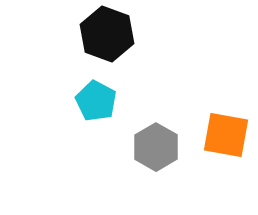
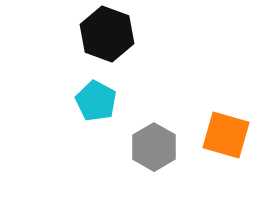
orange square: rotated 6 degrees clockwise
gray hexagon: moved 2 px left
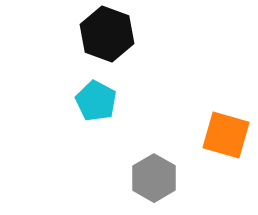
gray hexagon: moved 31 px down
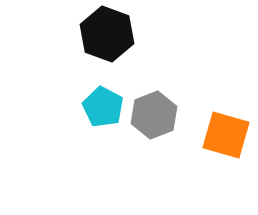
cyan pentagon: moved 7 px right, 6 px down
gray hexagon: moved 63 px up; rotated 9 degrees clockwise
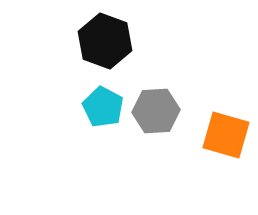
black hexagon: moved 2 px left, 7 px down
gray hexagon: moved 2 px right, 4 px up; rotated 18 degrees clockwise
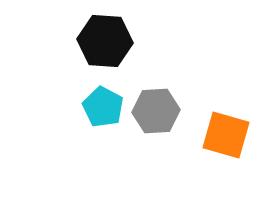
black hexagon: rotated 16 degrees counterclockwise
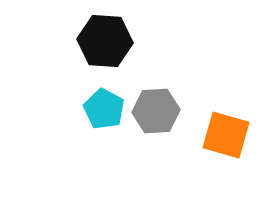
cyan pentagon: moved 1 px right, 2 px down
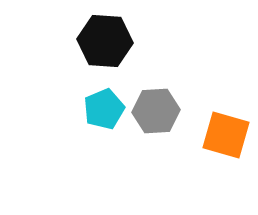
cyan pentagon: rotated 21 degrees clockwise
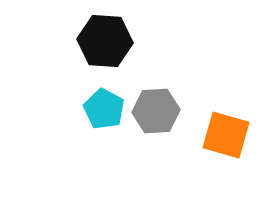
cyan pentagon: rotated 21 degrees counterclockwise
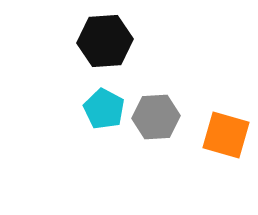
black hexagon: rotated 8 degrees counterclockwise
gray hexagon: moved 6 px down
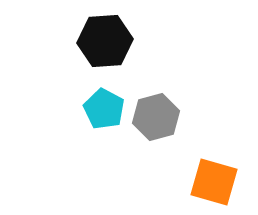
gray hexagon: rotated 12 degrees counterclockwise
orange square: moved 12 px left, 47 px down
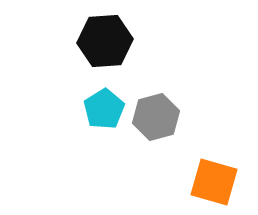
cyan pentagon: rotated 12 degrees clockwise
